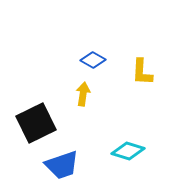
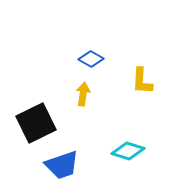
blue diamond: moved 2 px left, 1 px up
yellow L-shape: moved 9 px down
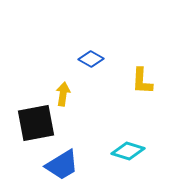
yellow arrow: moved 20 px left
black square: rotated 15 degrees clockwise
blue trapezoid: rotated 12 degrees counterclockwise
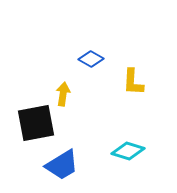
yellow L-shape: moved 9 px left, 1 px down
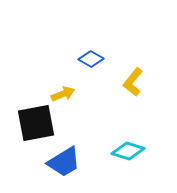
yellow L-shape: rotated 36 degrees clockwise
yellow arrow: rotated 60 degrees clockwise
blue trapezoid: moved 2 px right, 3 px up
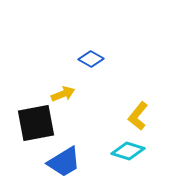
yellow L-shape: moved 5 px right, 34 px down
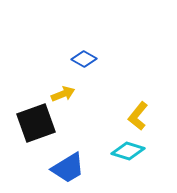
blue diamond: moved 7 px left
black square: rotated 9 degrees counterclockwise
blue trapezoid: moved 4 px right, 6 px down
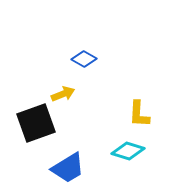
yellow L-shape: moved 1 px right, 2 px up; rotated 36 degrees counterclockwise
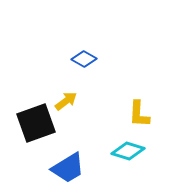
yellow arrow: moved 3 px right, 7 px down; rotated 15 degrees counterclockwise
